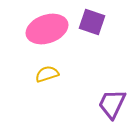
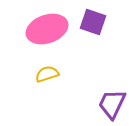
purple square: moved 1 px right
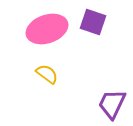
yellow semicircle: rotated 55 degrees clockwise
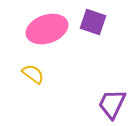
yellow semicircle: moved 14 px left
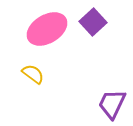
purple square: rotated 28 degrees clockwise
pink ellipse: rotated 12 degrees counterclockwise
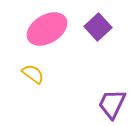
purple square: moved 5 px right, 5 px down
